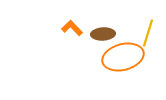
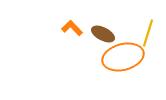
brown ellipse: rotated 30 degrees clockwise
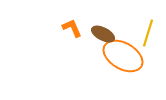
orange L-shape: rotated 20 degrees clockwise
orange ellipse: moved 1 px up; rotated 45 degrees clockwise
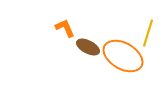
orange L-shape: moved 7 px left
brown ellipse: moved 15 px left, 13 px down
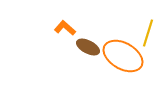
orange L-shape: rotated 25 degrees counterclockwise
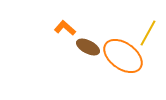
yellow line: rotated 12 degrees clockwise
orange ellipse: rotated 6 degrees clockwise
